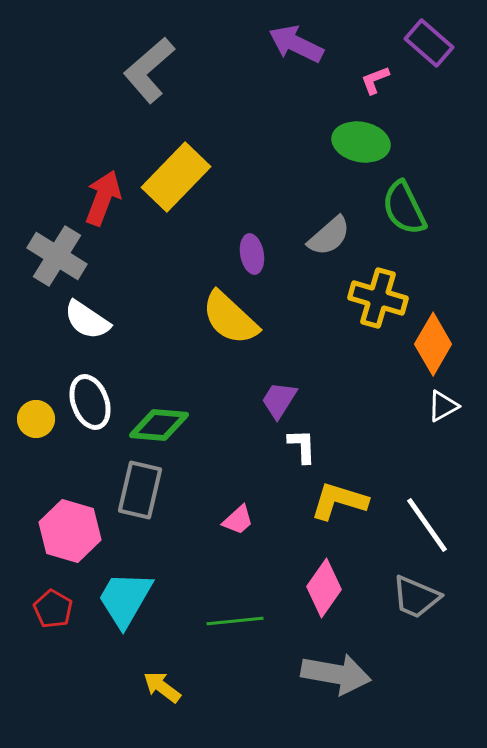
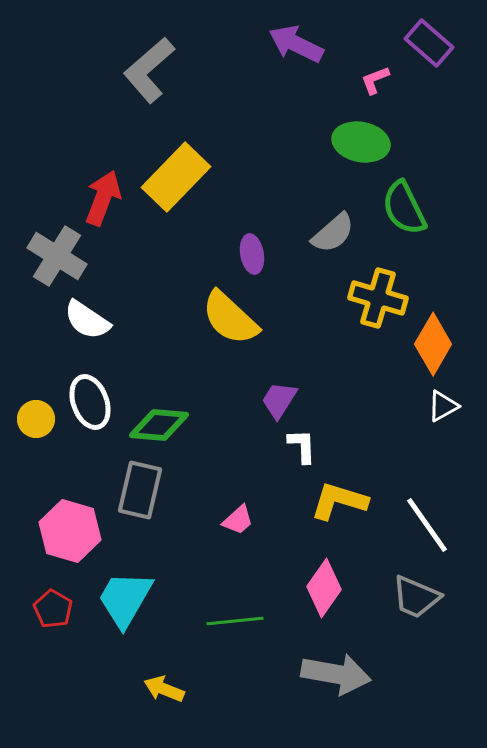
gray semicircle: moved 4 px right, 3 px up
yellow arrow: moved 2 px right, 2 px down; rotated 15 degrees counterclockwise
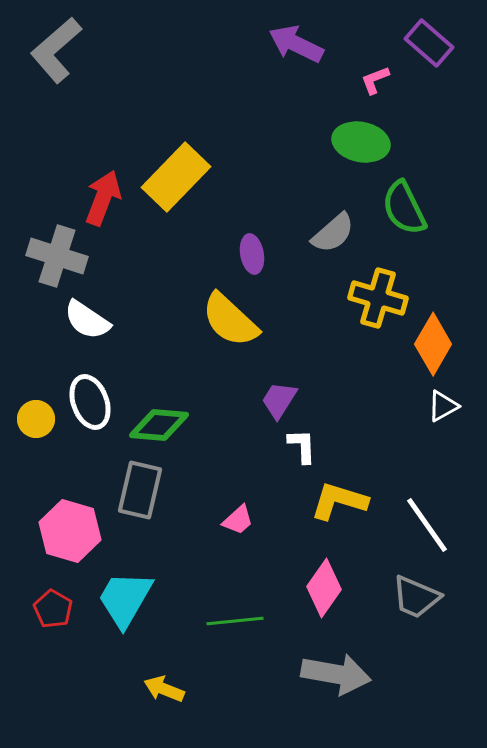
gray L-shape: moved 93 px left, 20 px up
gray cross: rotated 14 degrees counterclockwise
yellow semicircle: moved 2 px down
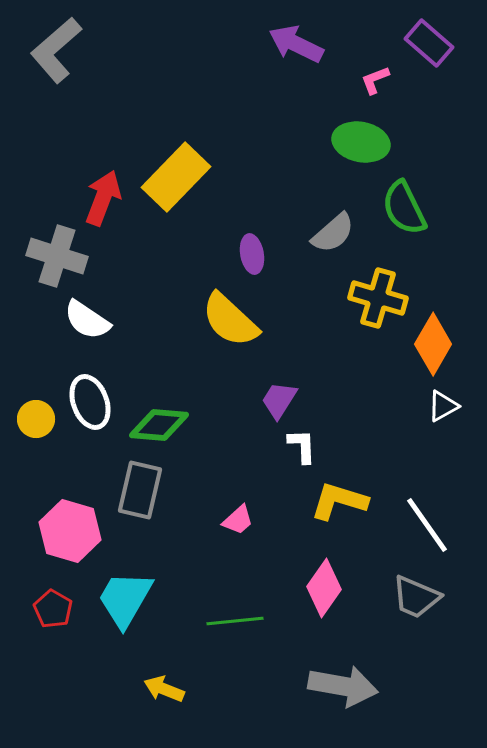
gray arrow: moved 7 px right, 12 px down
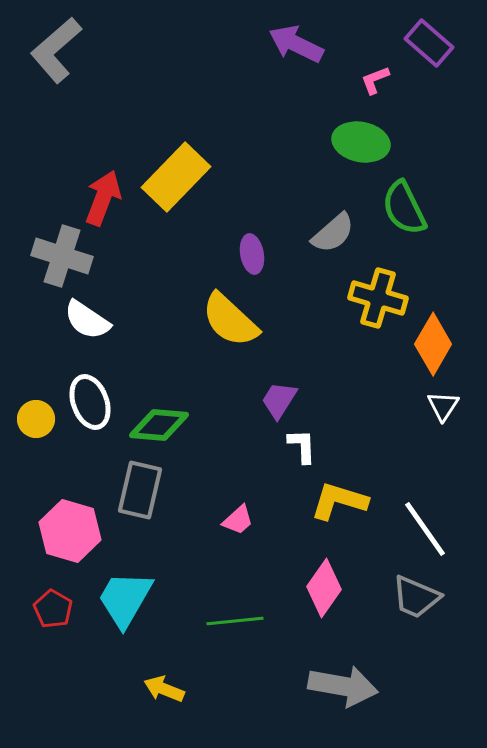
gray cross: moved 5 px right
white triangle: rotated 28 degrees counterclockwise
white line: moved 2 px left, 4 px down
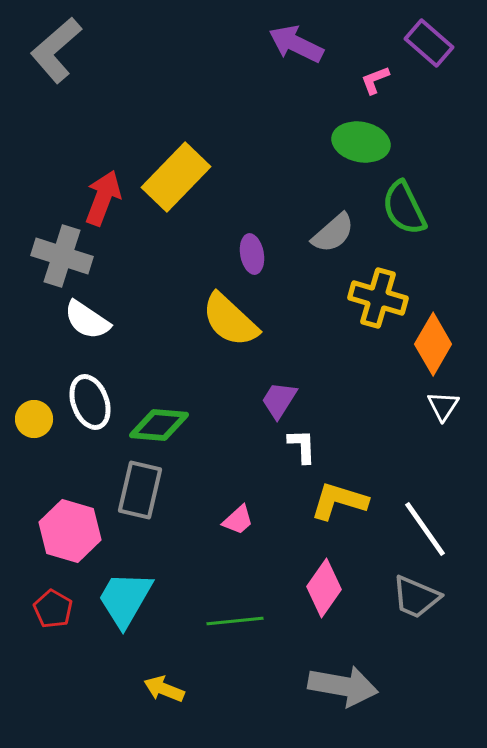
yellow circle: moved 2 px left
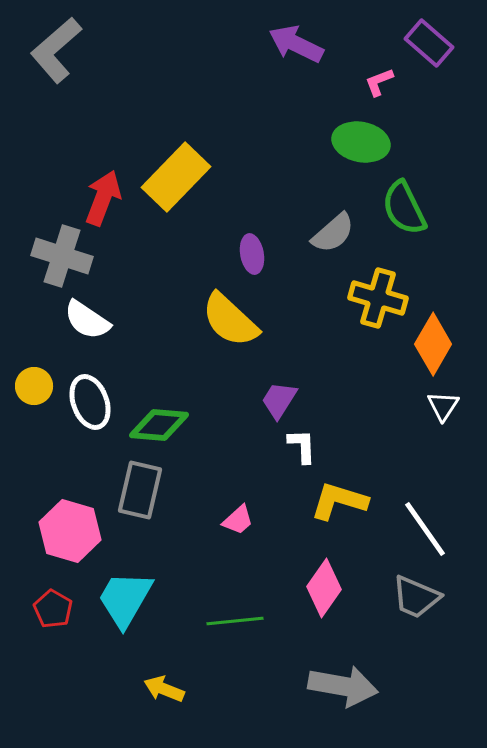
pink L-shape: moved 4 px right, 2 px down
yellow circle: moved 33 px up
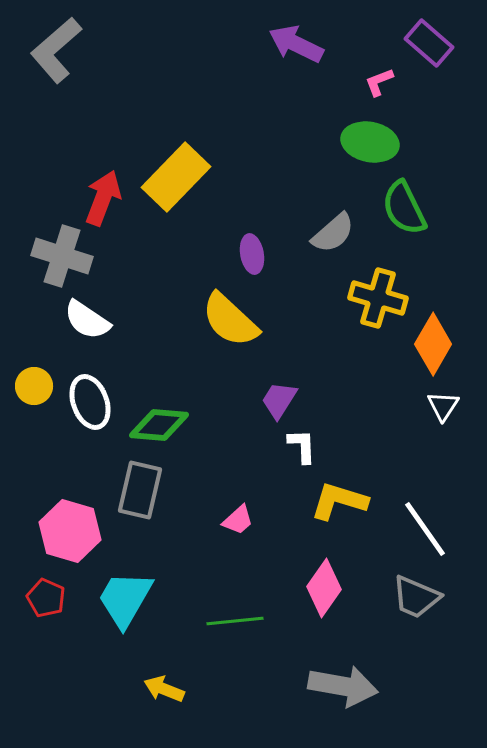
green ellipse: moved 9 px right
red pentagon: moved 7 px left, 11 px up; rotated 6 degrees counterclockwise
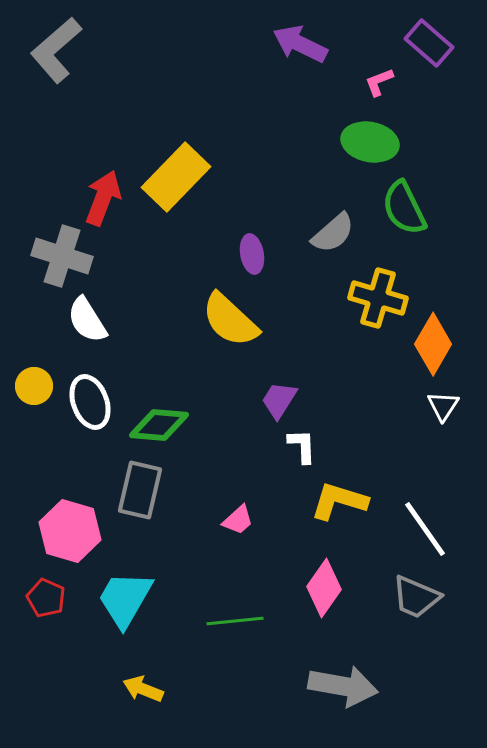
purple arrow: moved 4 px right
white semicircle: rotated 24 degrees clockwise
yellow arrow: moved 21 px left
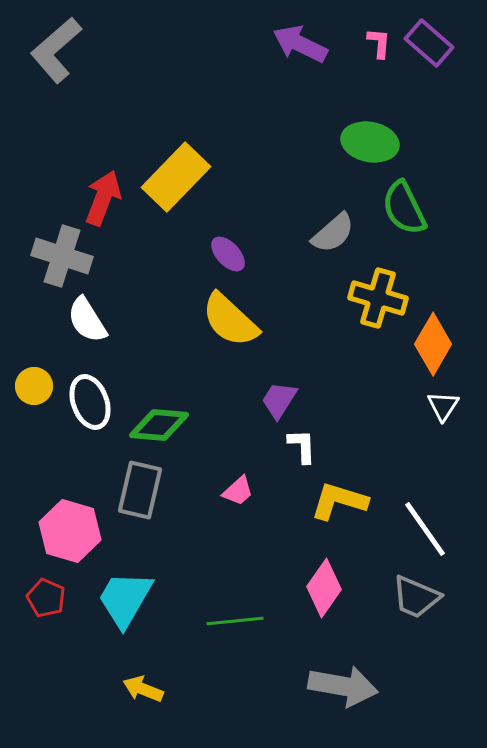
pink L-shape: moved 39 px up; rotated 116 degrees clockwise
purple ellipse: moved 24 px left; rotated 33 degrees counterclockwise
pink trapezoid: moved 29 px up
